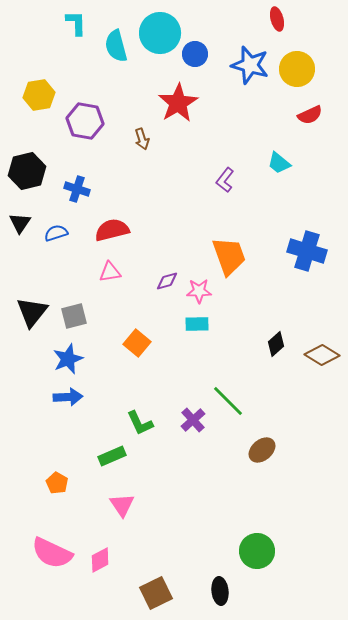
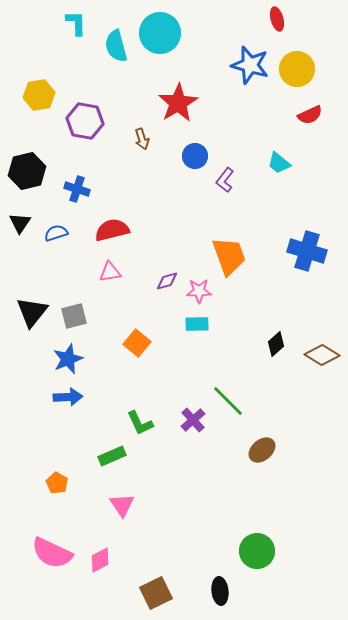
blue circle at (195, 54): moved 102 px down
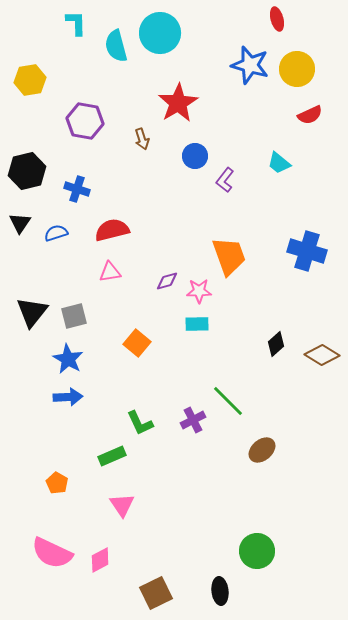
yellow hexagon at (39, 95): moved 9 px left, 15 px up
blue star at (68, 359): rotated 20 degrees counterclockwise
purple cross at (193, 420): rotated 15 degrees clockwise
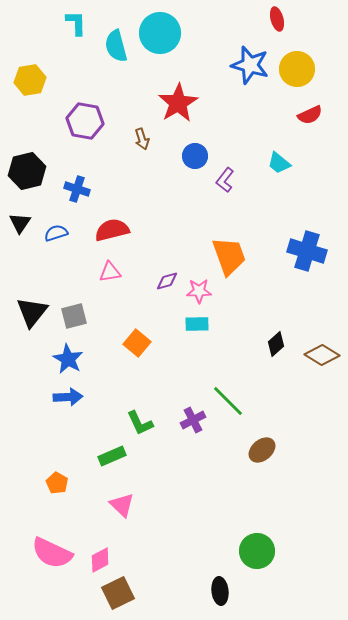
pink triangle at (122, 505): rotated 12 degrees counterclockwise
brown square at (156, 593): moved 38 px left
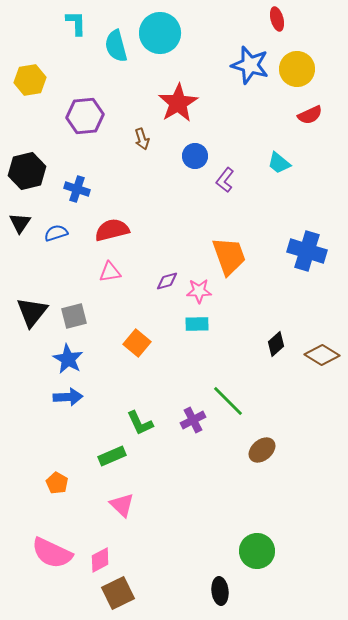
purple hexagon at (85, 121): moved 5 px up; rotated 15 degrees counterclockwise
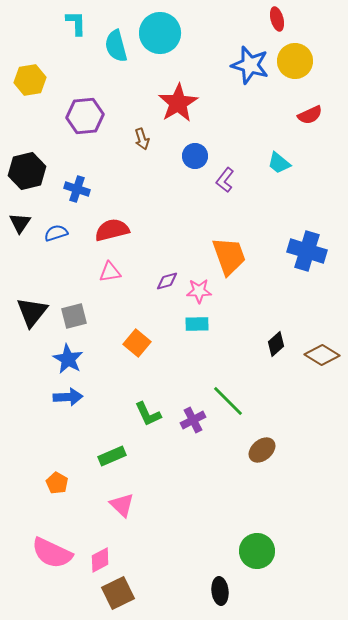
yellow circle at (297, 69): moved 2 px left, 8 px up
green L-shape at (140, 423): moved 8 px right, 9 px up
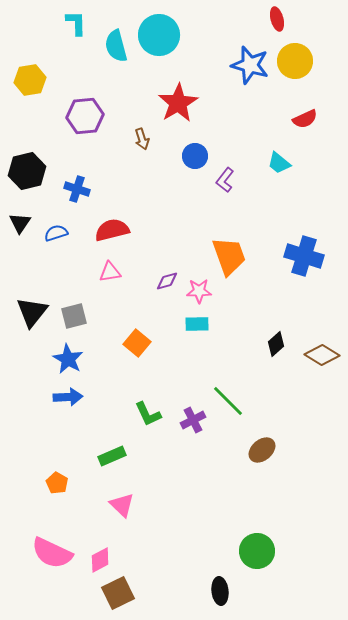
cyan circle at (160, 33): moved 1 px left, 2 px down
red semicircle at (310, 115): moved 5 px left, 4 px down
blue cross at (307, 251): moved 3 px left, 5 px down
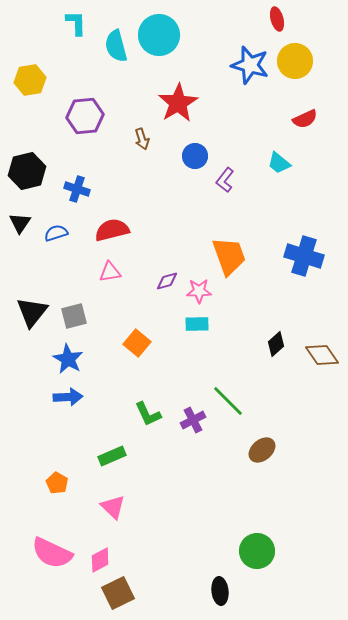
brown diamond at (322, 355): rotated 24 degrees clockwise
pink triangle at (122, 505): moved 9 px left, 2 px down
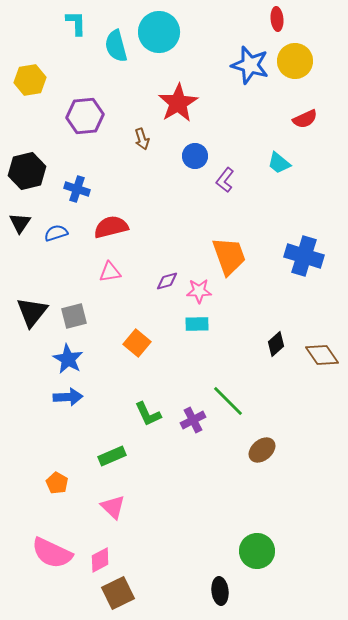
red ellipse at (277, 19): rotated 10 degrees clockwise
cyan circle at (159, 35): moved 3 px up
red semicircle at (112, 230): moved 1 px left, 3 px up
